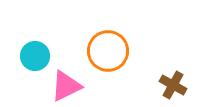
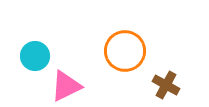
orange circle: moved 17 px right
brown cross: moved 7 px left
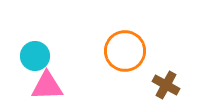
pink triangle: moved 19 px left; rotated 24 degrees clockwise
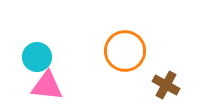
cyan circle: moved 2 px right, 1 px down
pink triangle: rotated 8 degrees clockwise
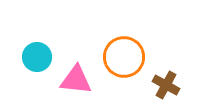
orange circle: moved 1 px left, 6 px down
pink triangle: moved 29 px right, 6 px up
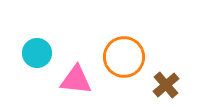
cyan circle: moved 4 px up
brown cross: rotated 20 degrees clockwise
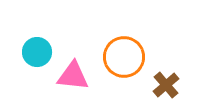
cyan circle: moved 1 px up
pink triangle: moved 3 px left, 4 px up
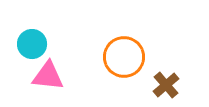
cyan circle: moved 5 px left, 8 px up
pink triangle: moved 25 px left
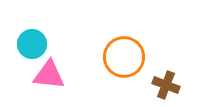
pink triangle: moved 1 px right, 1 px up
brown cross: rotated 28 degrees counterclockwise
